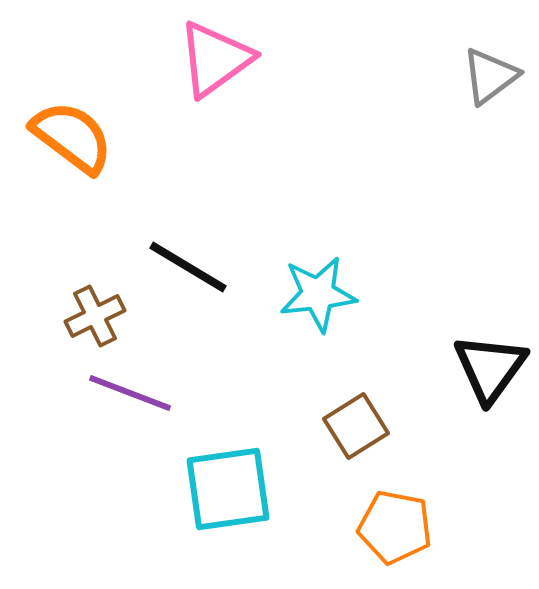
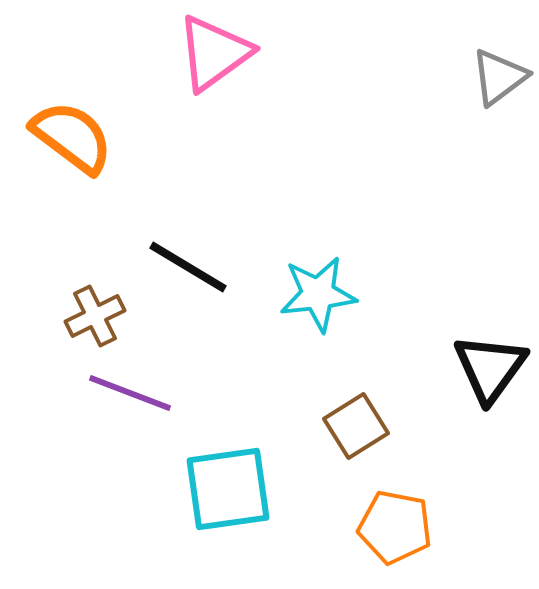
pink triangle: moved 1 px left, 6 px up
gray triangle: moved 9 px right, 1 px down
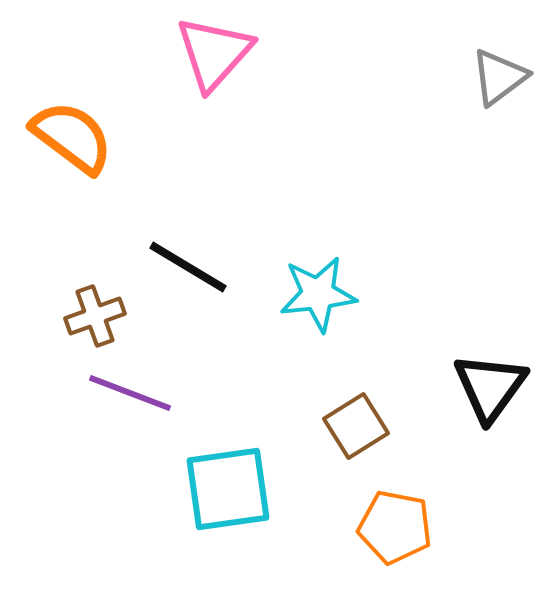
pink triangle: rotated 12 degrees counterclockwise
brown cross: rotated 6 degrees clockwise
black triangle: moved 19 px down
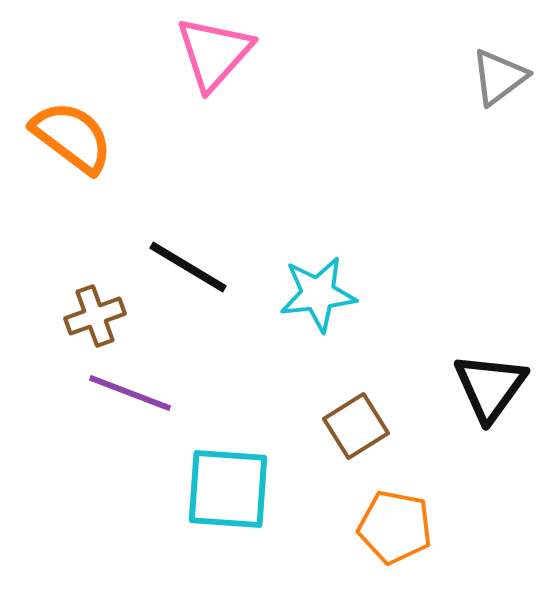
cyan square: rotated 12 degrees clockwise
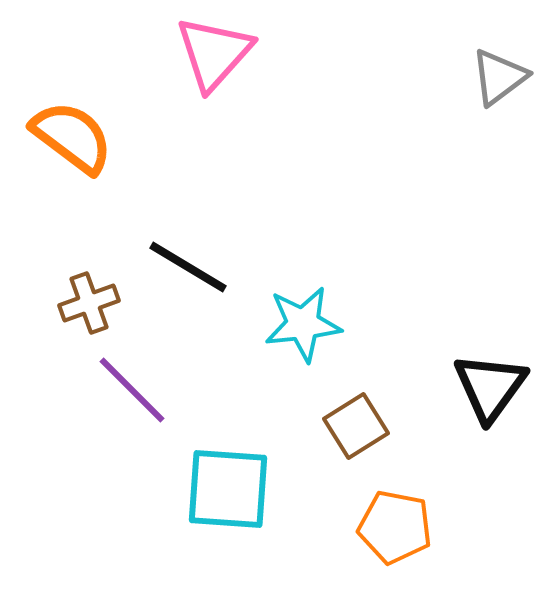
cyan star: moved 15 px left, 30 px down
brown cross: moved 6 px left, 13 px up
purple line: moved 2 px right, 3 px up; rotated 24 degrees clockwise
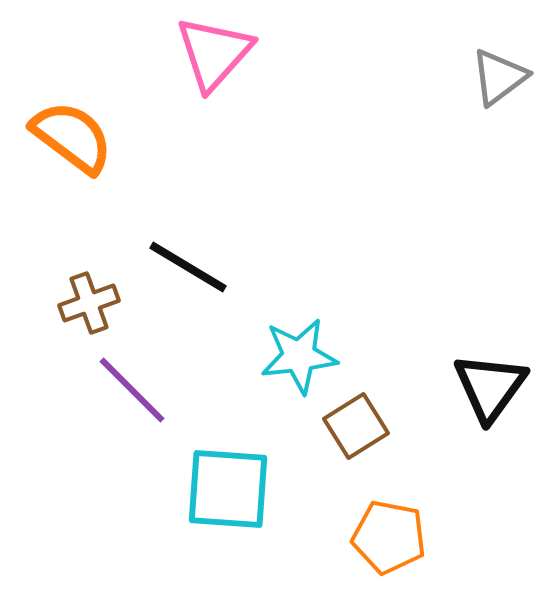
cyan star: moved 4 px left, 32 px down
orange pentagon: moved 6 px left, 10 px down
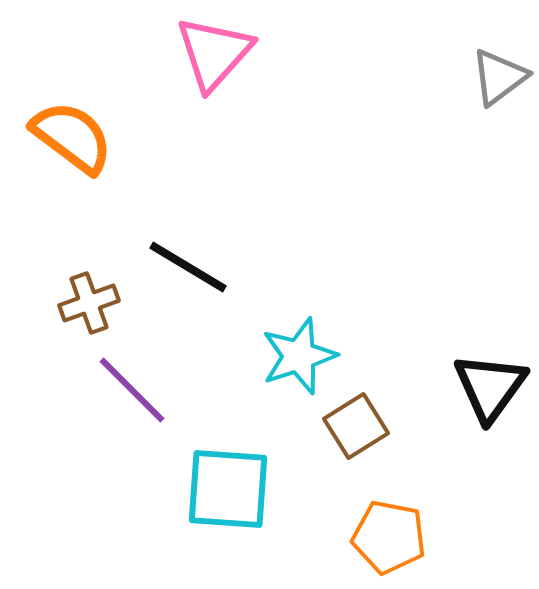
cyan star: rotated 12 degrees counterclockwise
